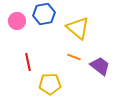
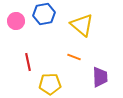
pink circle: moved 1 px left
yellow triangle: moved 4 px right, 3 px up
purple trapezoid: moved 11 px down; rotated 50 degrees clockwise
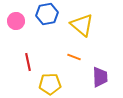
blue hexagon: moved 3 px right
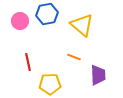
pink circle: moved 4 px right
purple trapezoid: moved 2 px left, 2 px up
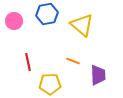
pink circle: moved 6 px left
orange line: moved 1 px left, 4 px down
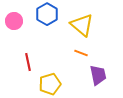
blue hexagon: rotated 20 degrees counterclockwise
orange line: moved 8 px right, 8 px up
purple trapezoid: rotated 10 degrees counterclockwise
yellow pentagon: rotated 15 degrees counterclockwise
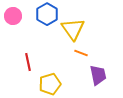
pink circle: moved 1 px left, 5 px up
yellow triangle: moved 9 px left, 4 px down; rotated 15 degrees clockwise
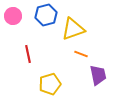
blue hexagon: moved 1 px left, 1 px down; rotated 15 degrees clockwise
yellow triangle: rotated 45 degrees clockwise
orange line: moved 1 px down
red line: moved 8 px up
